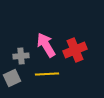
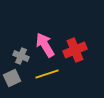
pink arrow: moved 1 px left
gray cross: rotated 28 degrees clockwise
yellow line: rotated 15 degrees counterclockwise
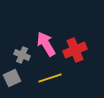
pink arrow: moved 1 px right, 1 px up
gray cross: moved 1 px right, 1 px up
yellow line: moved 3 px right, 4 px down
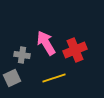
pink arrow: moved 1 px up
gray cross: rotated 14 degrees counterclockwise
yellow line: moved 4 px right
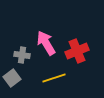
red cross: moved 2 px right, 1 px down
gray square: rotated 12 degrees counterclockwise
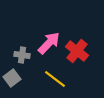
pink arrow: moved 3 px right; rotated 75 degrees clockwise
red cross: rotated 30 degrees counterclockwise
yellow line: moved 1 px right, 1 px down; rotated 55 degrees clockwise
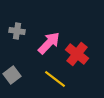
red cross: moved 3 px down
gray cross: moved 5 px left, 24 px up
gray square: moved 3 px up
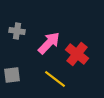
gray square: rotated 30 degrees clockwise
